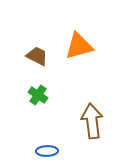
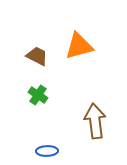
brown arrow: moved 3 px right
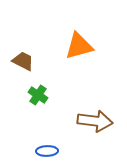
brown trapezoid: moved 14 px left, 5 px down
brown arrow: rotated 104 degrees clockwise
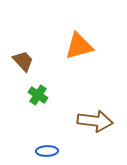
brown trapezoid: rotated 20 degrees clockwise
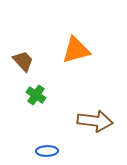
orange triangle: moved 3 px left, 4 px down
green cross: moved 2 px left
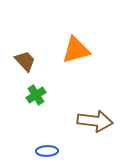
brown trapezoid: moved 2 px right
green cross: rotated 24 degrees clockwise
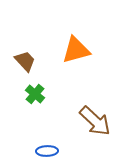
green cross: moved 1 px left, 1 px up; rotated 18 degrees counterclockwise
brown arrow: rotated 36 degrees clockwise
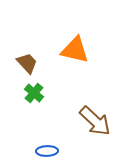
orange triangle: moved 1 px left; rotated 28 degrees clockwise
brown trapezoid: moved 2 px right, 2 px down
green cross: moved 1 px left, 1 px up
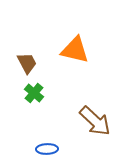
brown trapezoid: rotated 15 degrees clockwise
blue ellipse: moved 2 px up
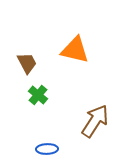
green cross: moved 4 px right, 2 px down
brown arrow: rotated 100 degrees counterclockwise
